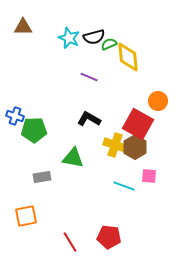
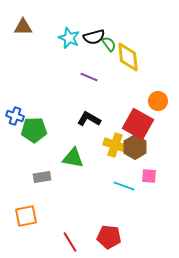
green semicircle: rotated 77 degrees clockwise
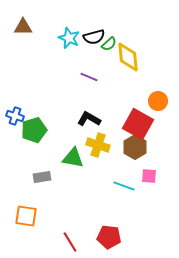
green semicircle: rotated 84 degrees clockwise
green pentagon: rotated 15 degrees counterclockwise
yellow cross: moved 17 px left
orange square: rotated 20 degrees clockwise
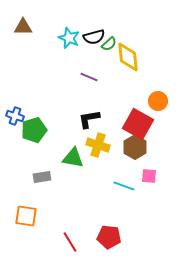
black L-shape: rotated 40 degrees counterclockwise
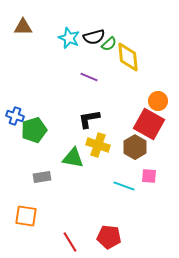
red square: moved 11 px right
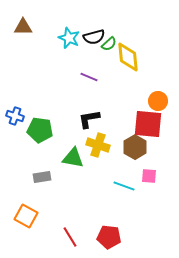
red square: moved 1 px left; rotated 24 degrees counterclockwise
green pentagon: moved 6 px right; rotated 25 degrees clockwise
orange square: rotated 20 degrees clockwise
red line: moved 5 px up
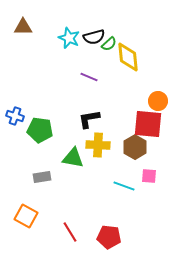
yellow cross: rotated 15 degrees counterclockwise
red line: moved 5 px up
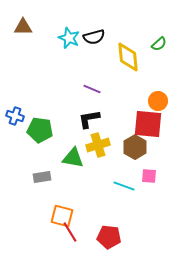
green semicircle: moved 50 px right
purple line: moved 3 px right, 12 px down
yellow cross: rotated 20 degrees counterclockwise
orange square: moved 36 px right; rotated 15 degrees counterclockwise
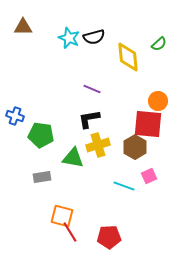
green pentagon: moved 1 px right, 5 px down
pink square: rotated 28 degrees counterclockwise
red pentagon: rotated 10 degrees counterclockwise
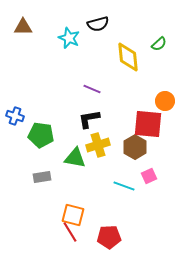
black semicircle: moved 4 px right, 13 px up
orange circle: moved 7 px right
green triangle: moved 2 px right
orange square: moved 11 px right, 1 px up
